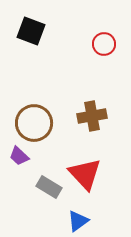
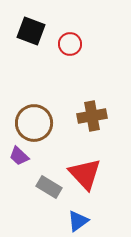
red circle: moved 34 px left
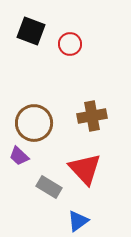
red triangle: moved 5 px up
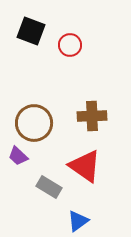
red circle: moved 1 px down
brown cross: rotated 8 degrees clockwise
purple trapezoid: moved 1 px left
red triangle: moved 3 px up; rotated 12 degrees counterclockwise
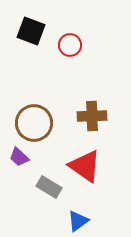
purple trapezoid: moved 1 px right, 1 px down
